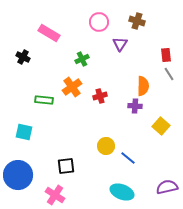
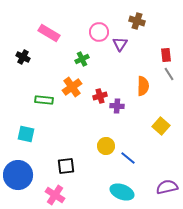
pink circle: moved 10 px down
purple cross: moved 18 px left
cyan square: moved 2 px right, 2 px down
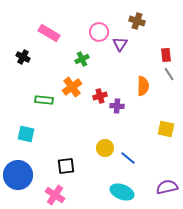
yellow square: moved 5 px right, 3 px down; rotated 30 degrees counterclockwise
yellow circle: moved 1 px left, 2 px down
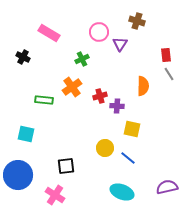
yellow square: moved 34 px left
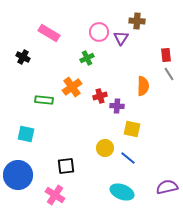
brown cross: rotated 14 degrees counterclockwise
purple triangle: moved 1 px right, 6 px up
green cross: moved 5 px right, 1 px up
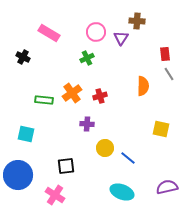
pink circle: moved 3 px left
red rectangle: moved 1 px left, 1 px up
orange cross: moved 6 px down
purple cross: moved 30 px left, 18 px down
yellow square: moved 29 px right
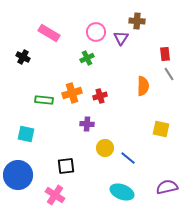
orange cross: rotated 18 degrees clockwise
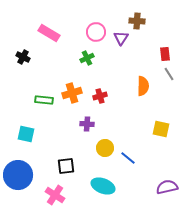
cyan ellipse: moved 19 px left, 6 px up
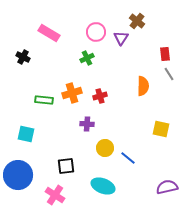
brown cross: rotated 35 degrees clockwise
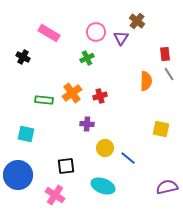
orange semicircle: moved 3 px right, 5 px up
orange cross: rotated 18 degrees counterclockwise
